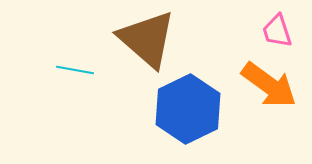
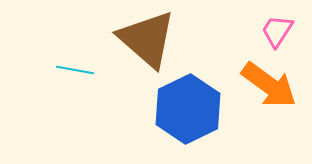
pink trapezoid: rotated 51 degrees clockwise
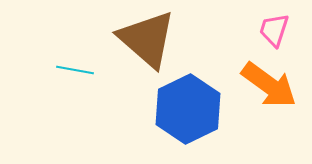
pink trapezoid: moved 3 px left, 1 px up; rotated 15 degrees counterclockwise
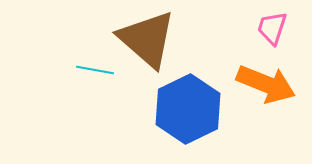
pink trapezoid: moved 2 px left, 2 px up
cyan line: moved 20 px right
orange arrow: moved 3 px left, 1 px up; rotated 14 degrees counterclockwise
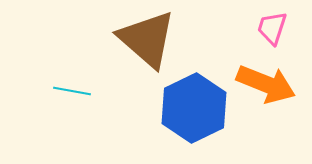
cyan line: moved 23 px left, 21 px down
blue hexagon: moved 6 px right, 1 px up
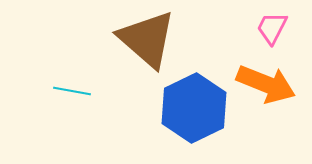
pink trapezoid: rotated 9 degrees clockwise
